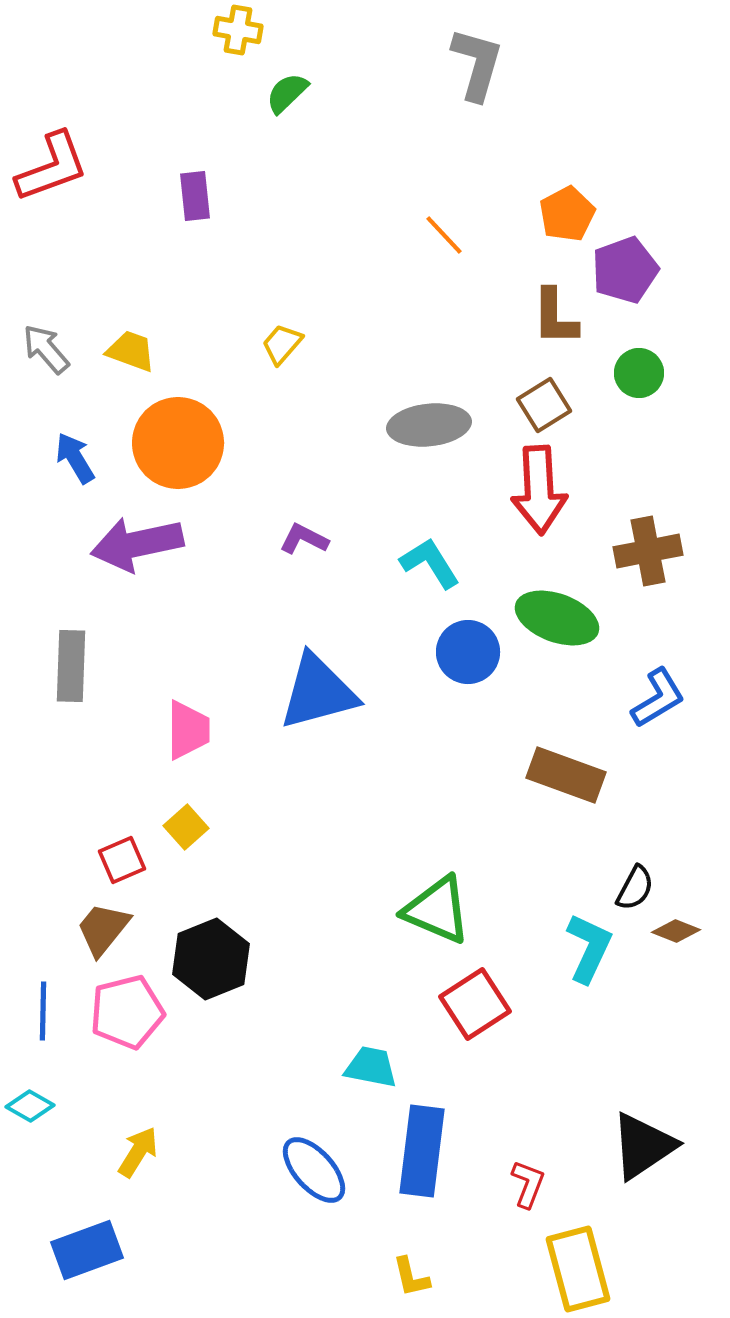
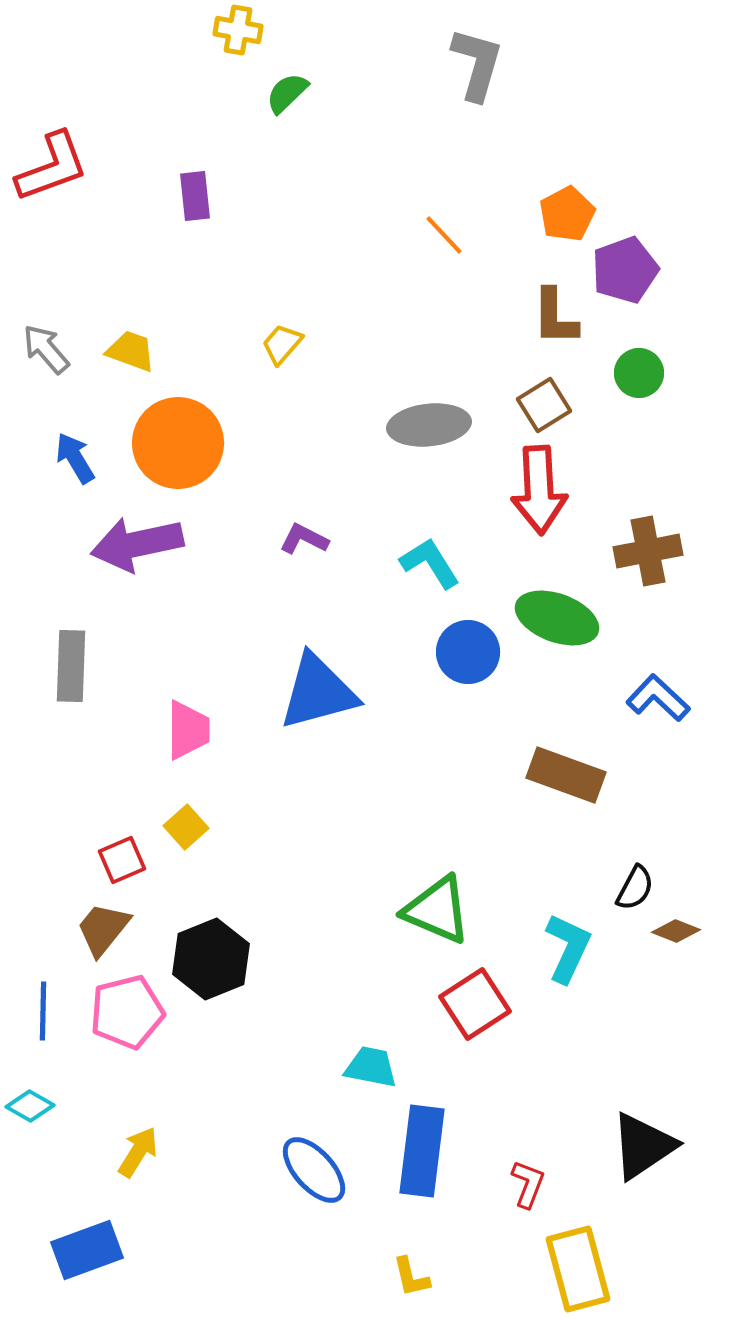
blue L-shape at (658, 698): rotated 106 degrees counterclockwise
cyan L-shape at (589, 948): moved 21 px left
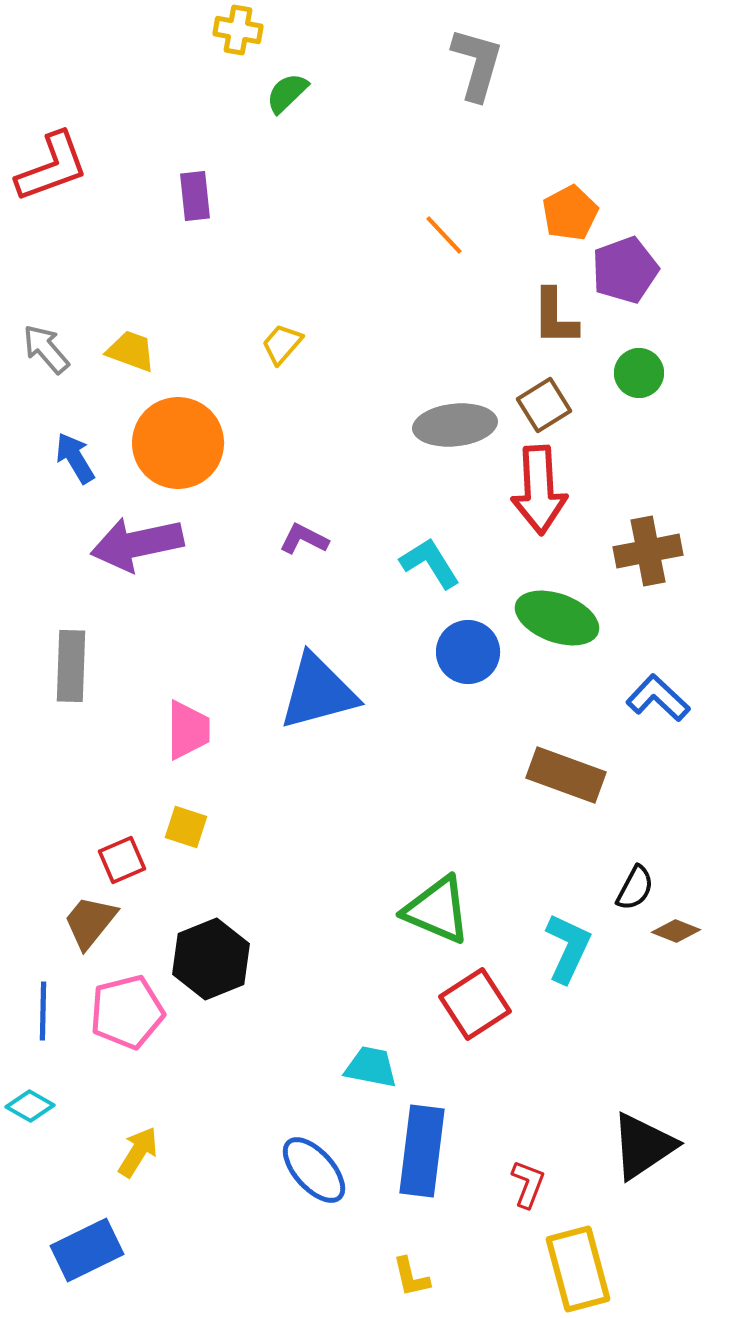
orange pentagon at (567, 214): moved 3 px right, 1 px up
gray ellipse at (429, 425): moved 26 px right
yellow square at (186, 827): rotated 30 degrees counterclockwise
brown trapezoid at (103, 929): moved 13 px left, 7 px up
blue rectangle at (87, 1250): rotated 6 degrees counterclockwise
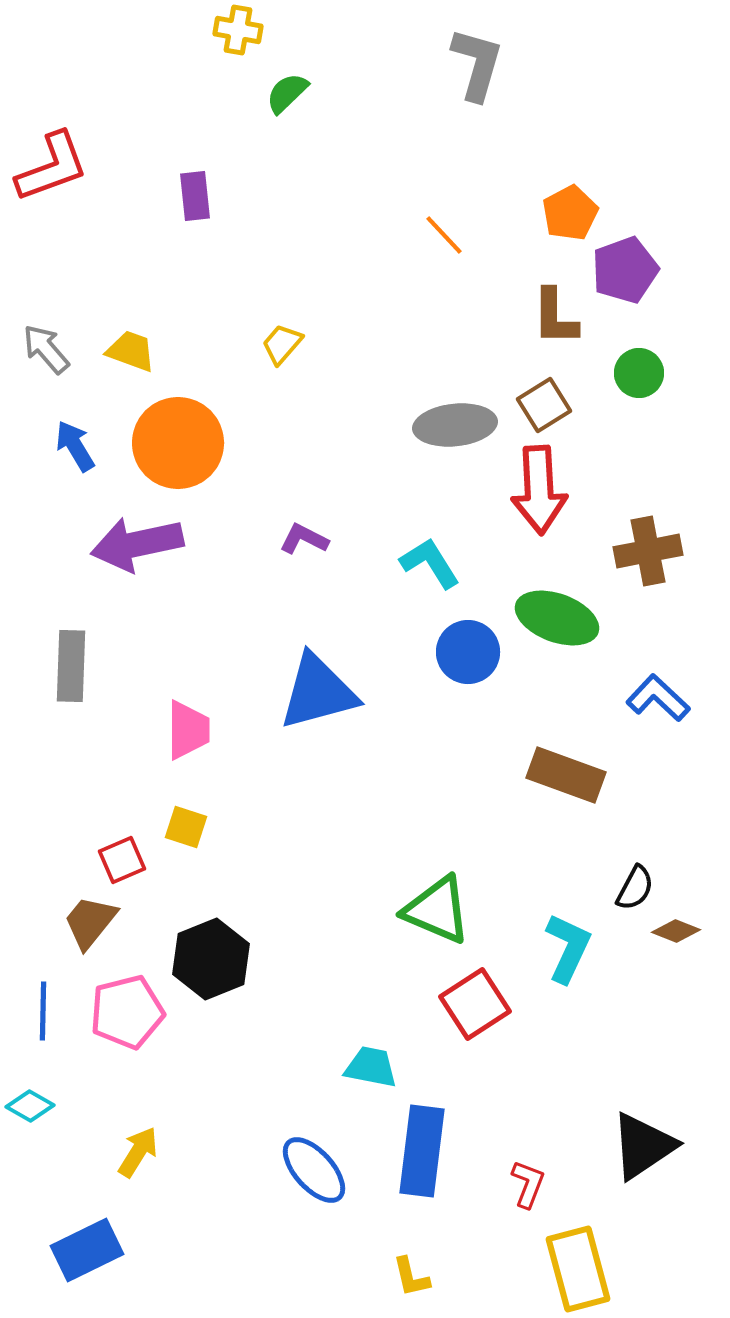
blue arrow at (75, 458): moved 12 px up
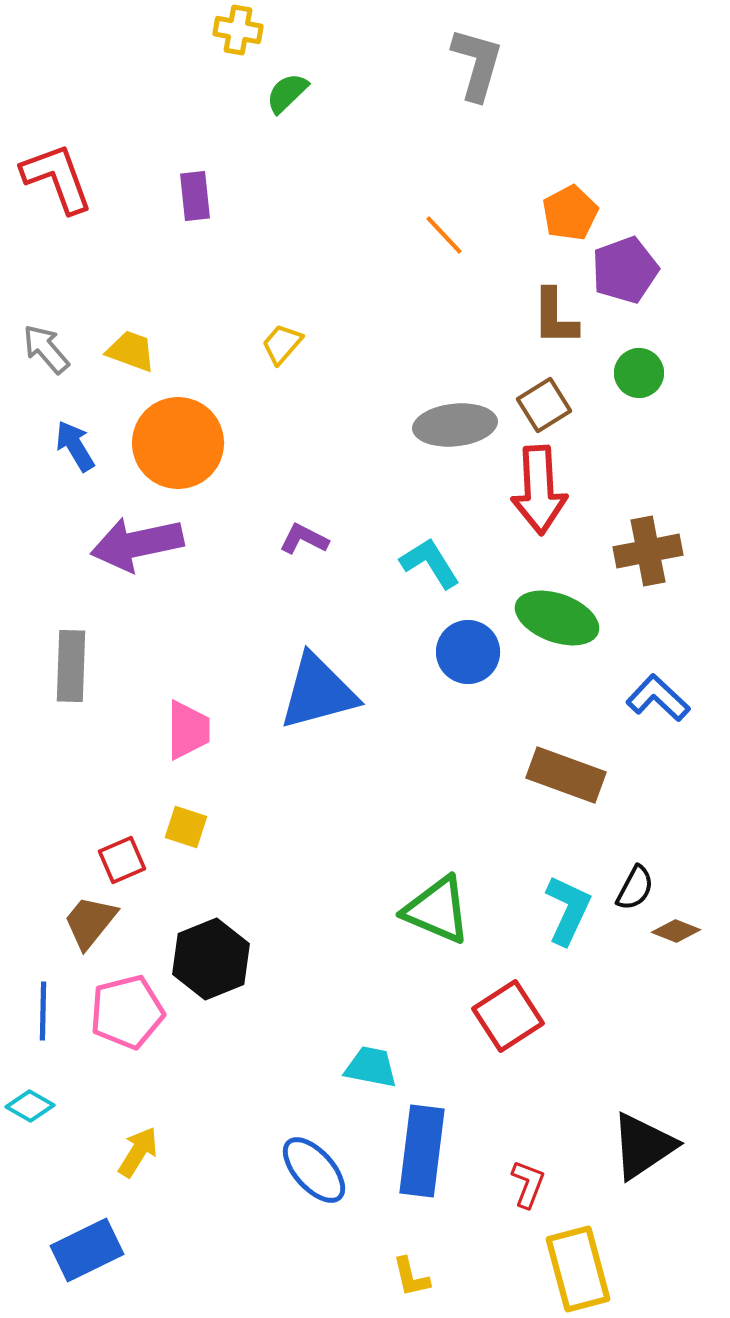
red L-shape at (52, 167): moved 5 px right, 11 px down; rotated 90 degrees counterclockwise
cyan L-shape at (568, 948): moved 38 px up
red square at (475, 1004): moved 33 px right, 12 px down
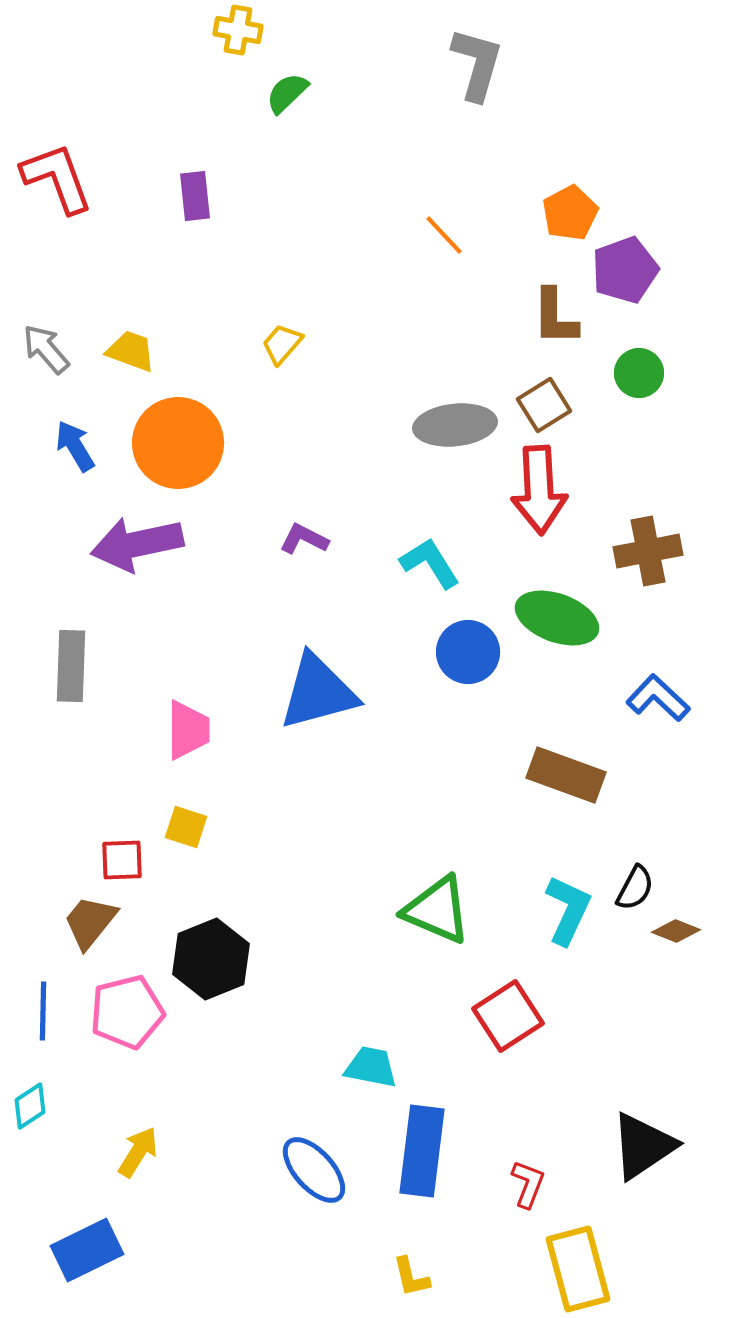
red square at (122, 860): rotated 21 degrees clockwise
cyan diamond at (30, 1106): rotated 63 degrees counterclockwise
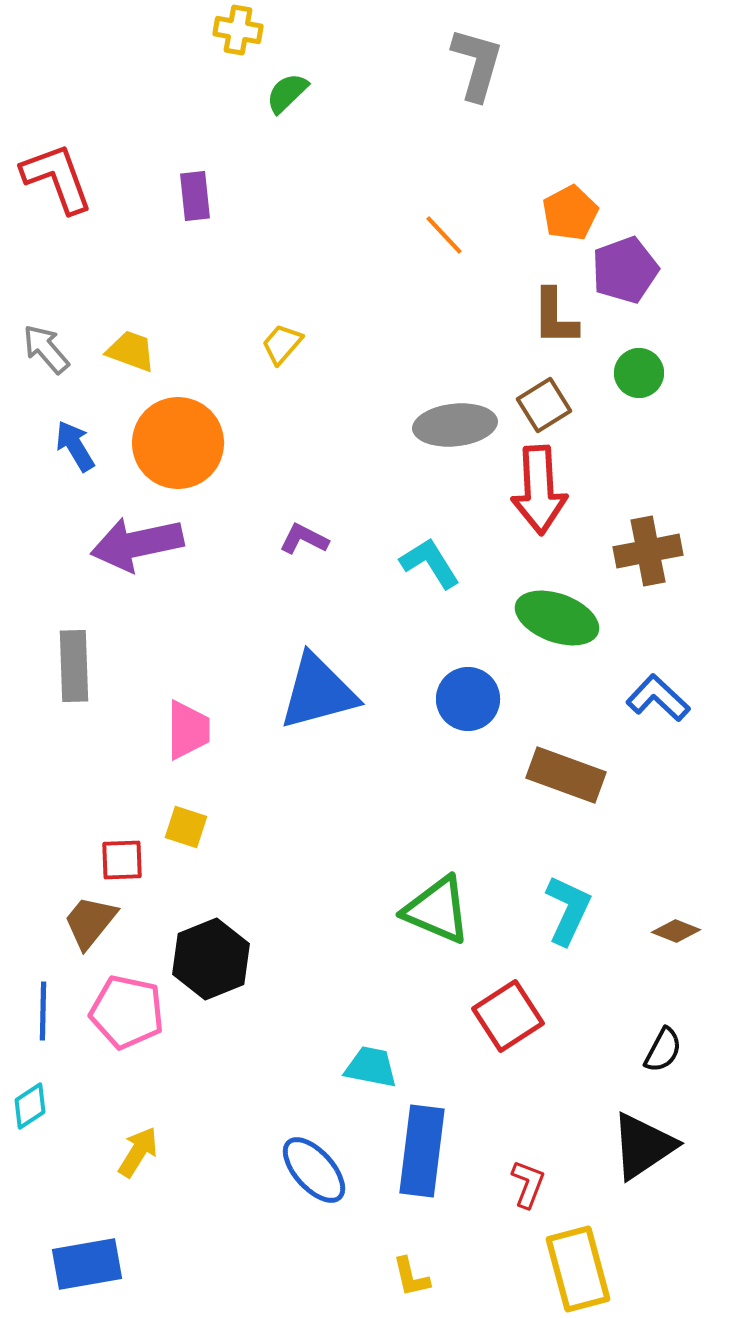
blue circle at (468, 652): moved 47 px down
gray rectangle at (71, 666): moved 3 px right; rotated 4 degrees counterclockwise
black semicircle at (635, 888): moved 28 px right, 162 px down
pink pentagon at (127, 1012): rotated 26 degrees clockwise
blue rectangle at (87, 1250): moved 14 px down; rotated 16 degrees clockwise
